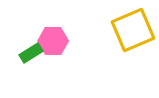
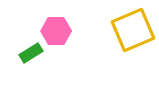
pink hexagon: moved 3 px right, 10 px up
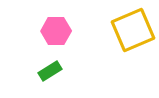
green rectangle: moved 19 px right, 18 px down
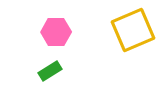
pink hexagon: moved 1 px down
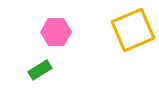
green rectangle: moved 10 px left, 1 px up
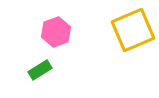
pink hexagon: rotated 20 degrees counterclockwise
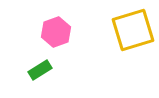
yellow square: rotated 6 degrees clockwise
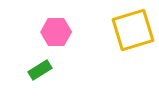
pink hexagon: rotated 20 degrees clockwise
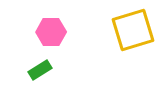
pink hexagon: moved 5 px left
